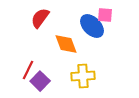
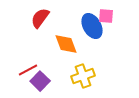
pink square: moved 1 px right, 1 px down
blue ellipse: rotated 15 degrees clockwise
red line: rotated 36 degrees clockwise
yellow cross: rotated 15 degrees counterclockwise
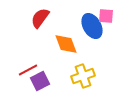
purple square: rotated 18 degrees clockwise
